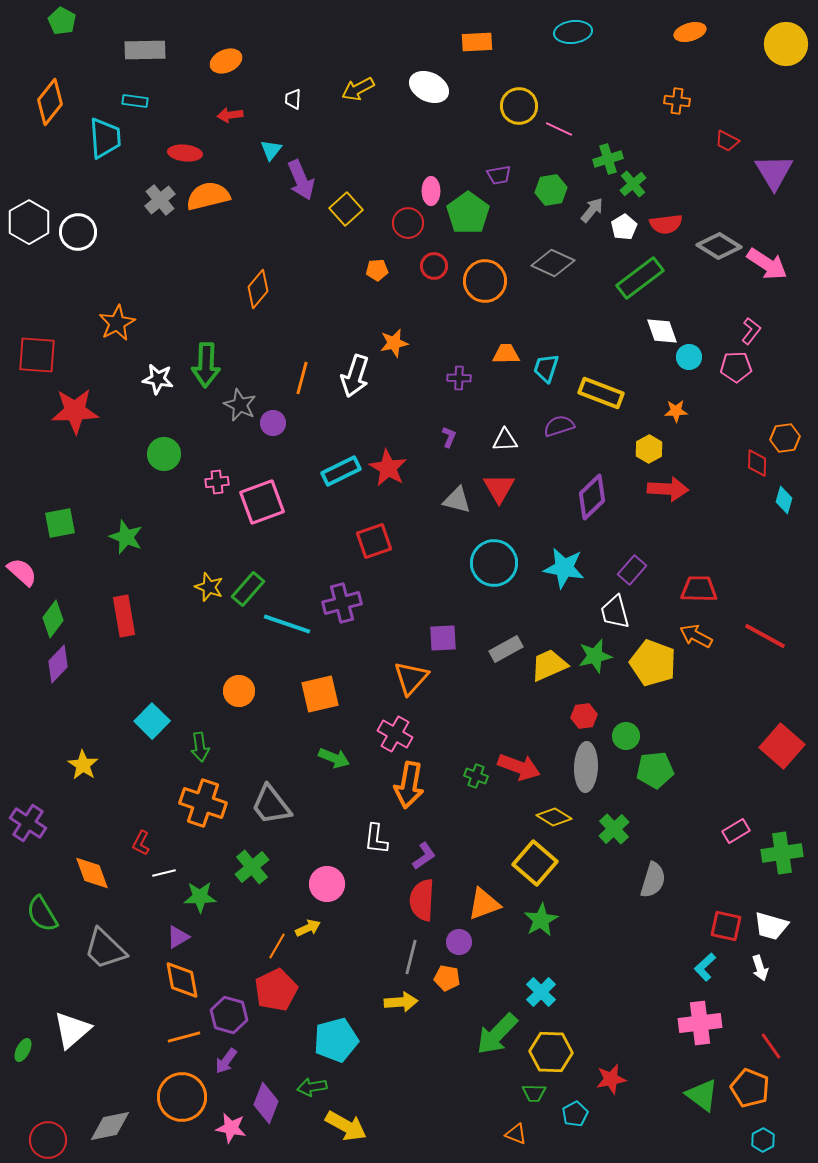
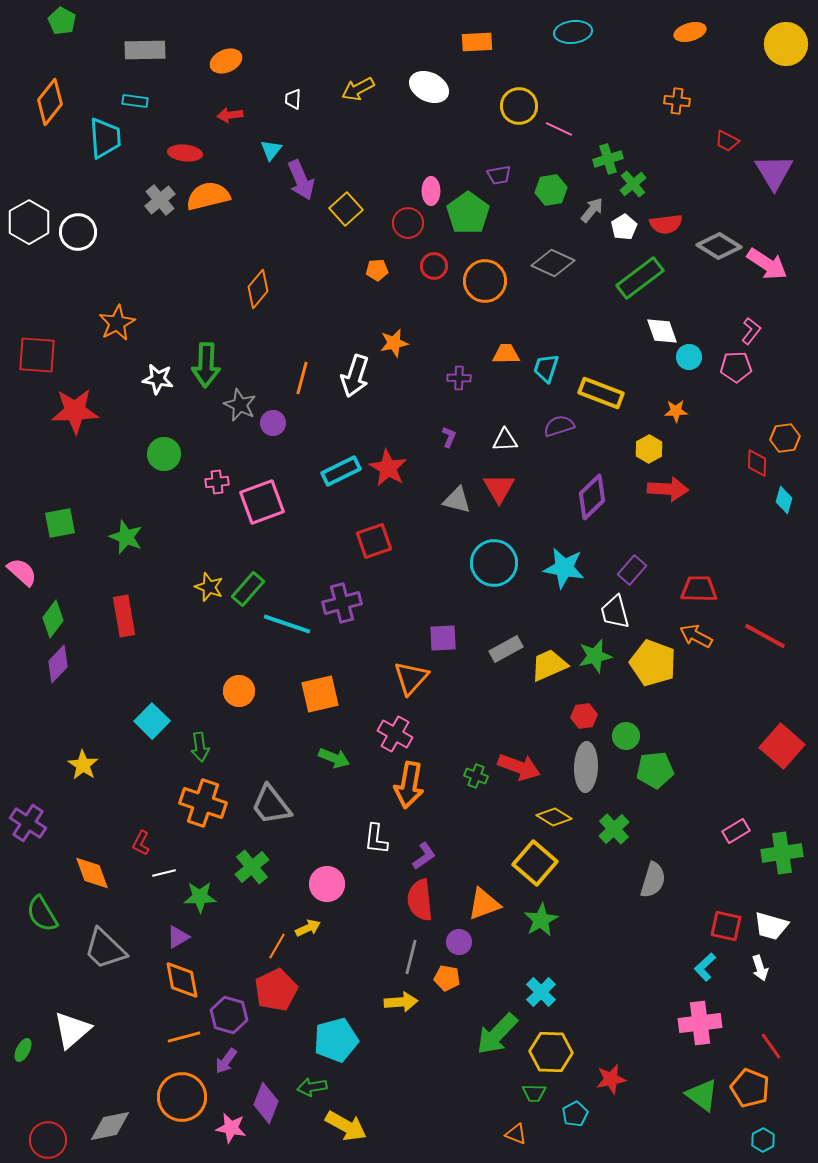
red semicircle at (422, 900): moved 2 px left; rotated 9 degrees counterclockwise
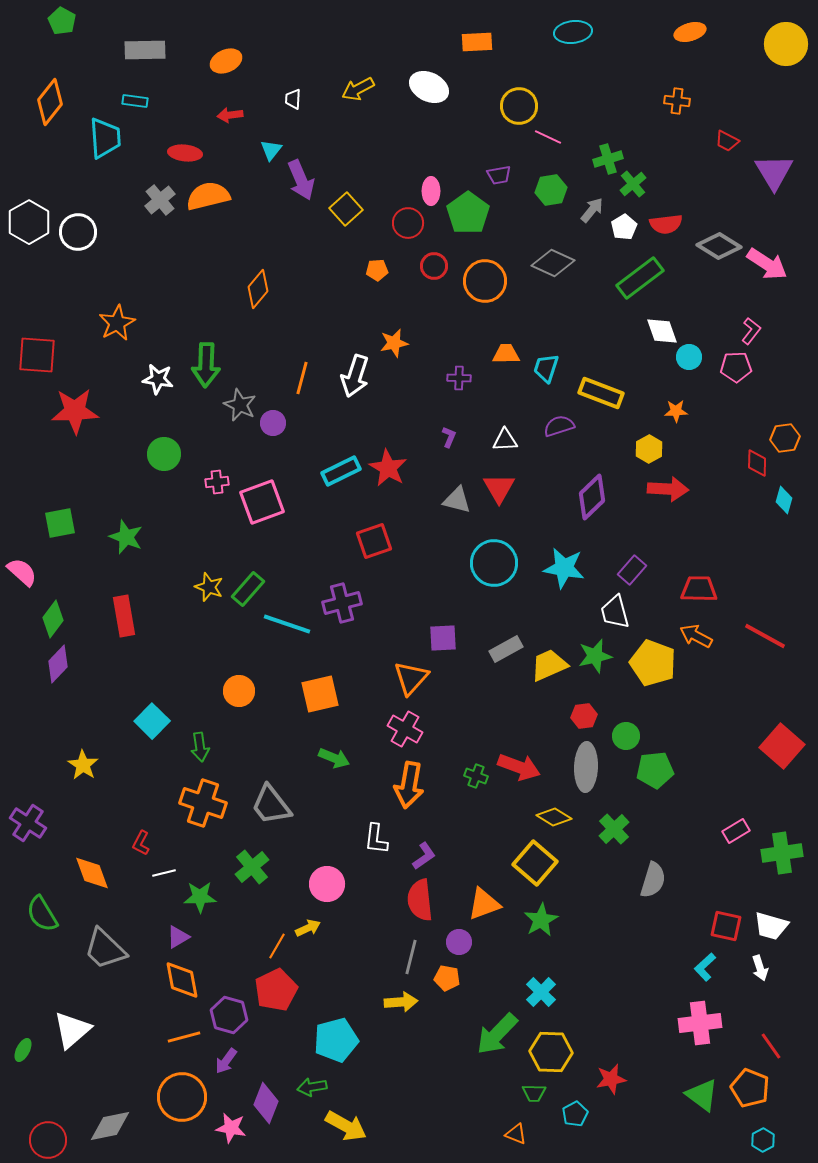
pink line at (559, 129): moved 11 px left, 8 px down
pink cross at (395, 734): moved 10 px right, 5 px up
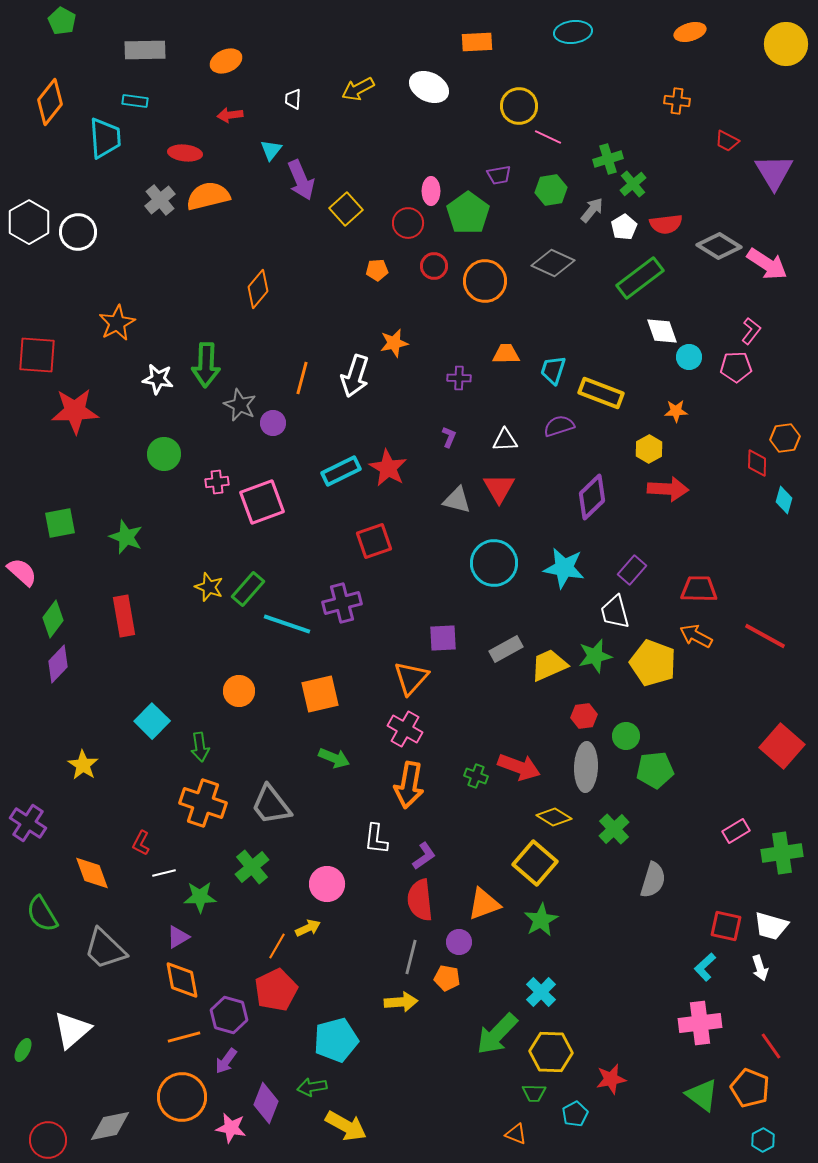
cyan trapezoid at (546, 368): moved 7 px right, 2 px down
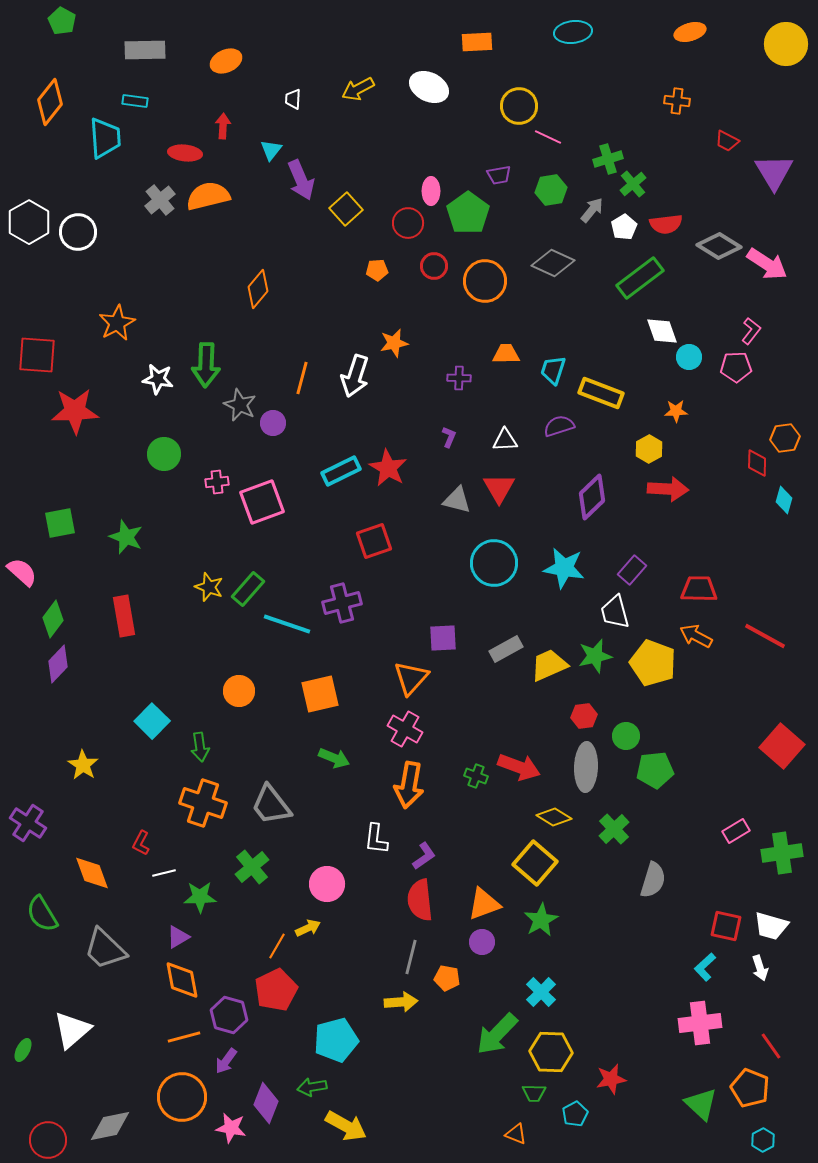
red arrow at (230, 115): moved 7 px left, 11 px down; rotated 100 degrees clockwise
purple circle at (459, 942): moved 23 px right
green triangle at (702, 1095): moved 1 px left, 9 px down; rotated 6 degrees clockwise
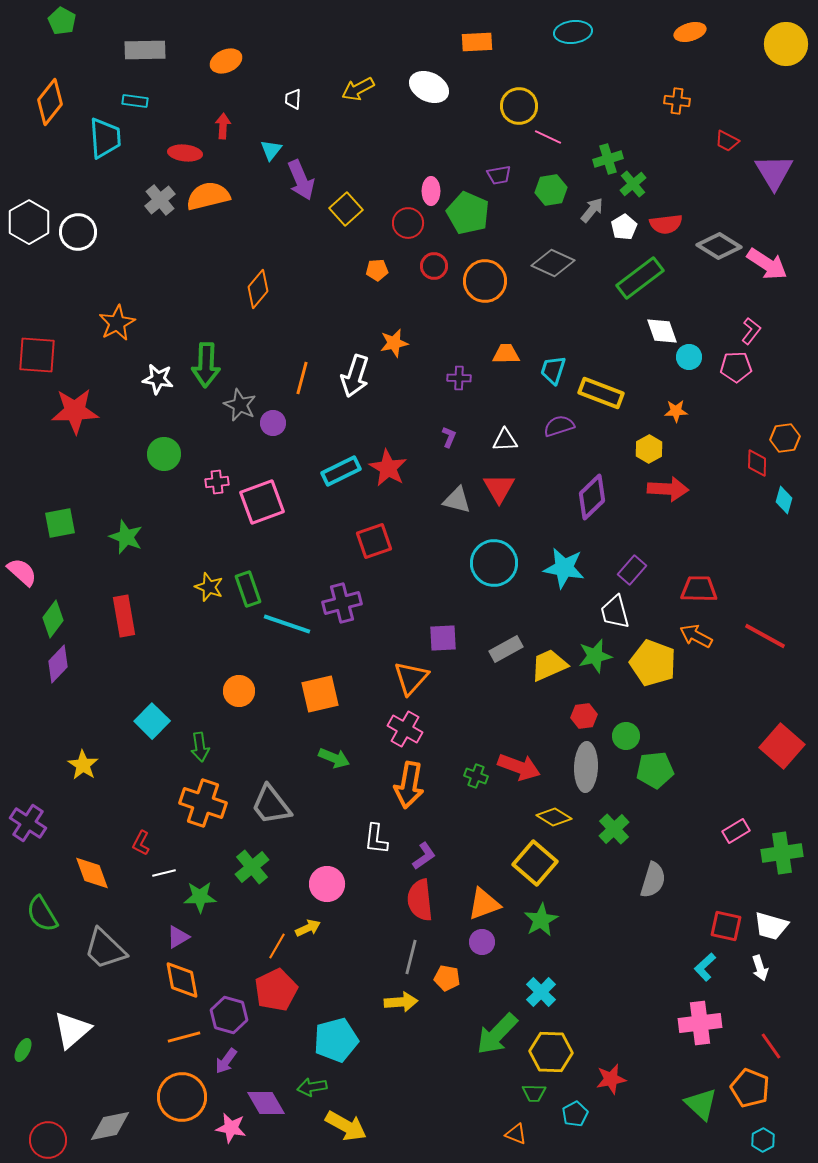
green pentagon at (468, 213): rotated 12 degrees counterclockwise
green rectangle at (248, 589): rotated 60 degrees counterclockwise
purple diamond at (266, 1103): rotated 51 degrees counterclockwise
